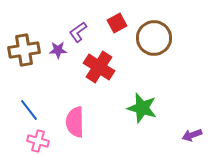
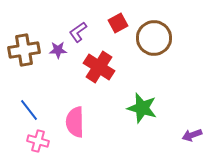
red square: moved 1 px right
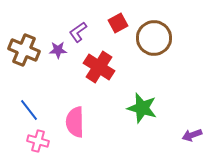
brown cross: rotated 32 degrees clockwise
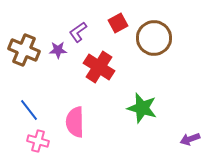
purple arrow: moved 2 px left, 4 px down
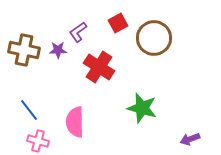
brown cross: rotated 12 degrees counterclockwise
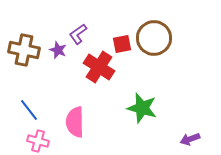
red square: moved 4 px right, 21 px down; rotated 18 degrees clockwise
purple L-shape: moved 2 px down
purple star: rotated 24 degrees clockwise
